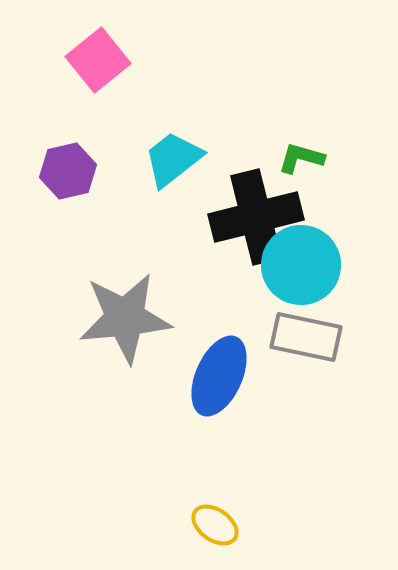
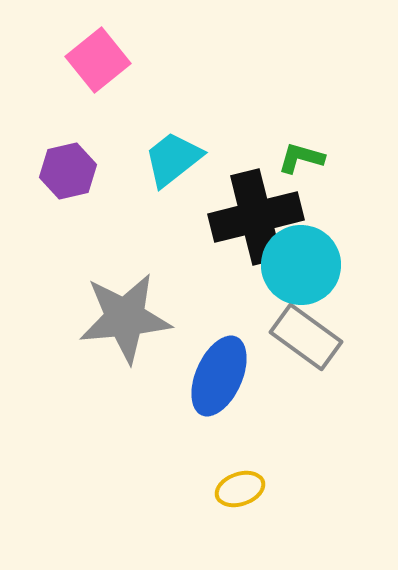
gray rectangle: rotated 24 degrees clockwise
yellow ellipse: moved 25 px right, 36 px up; rotated 54 degrees counterclockwise
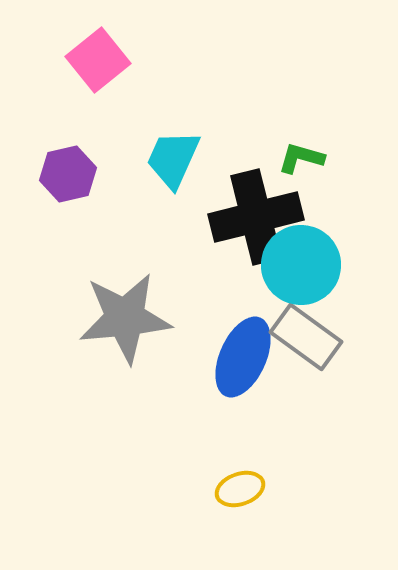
cyan trapezoid: rotated 28 degrees counterclockwise
purple hexagon: moved 3 px down
blue ellipse: moved 24 px right, 19 px up
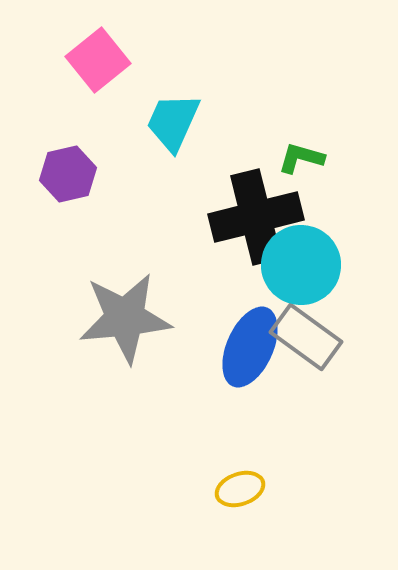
cyan trapezoid: moved 37 px up
blue ellipse: moved 7 px right, 10 px up
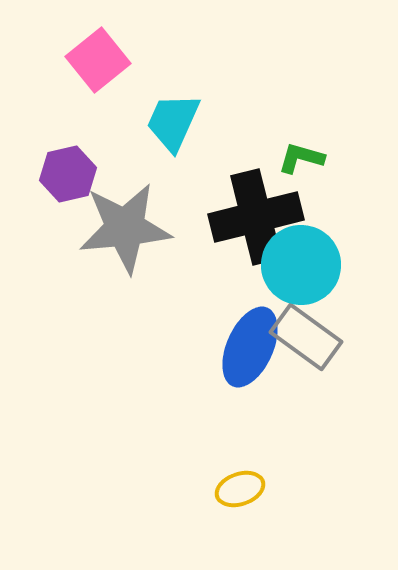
gray star: moved 90 px up
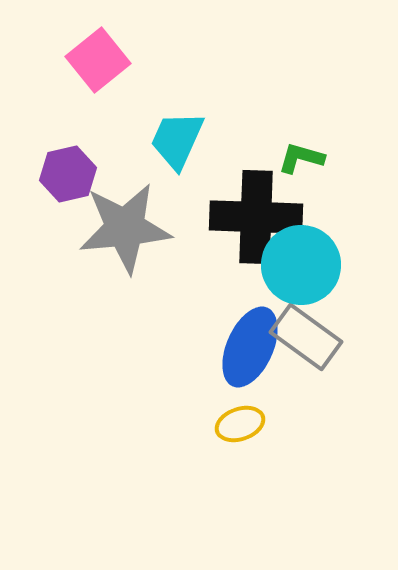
cyan trapezoid: moved 4 px right, 18 px down
black cross: rotated 16 degrees clockwise
yellow ellipse: moved 65 px up
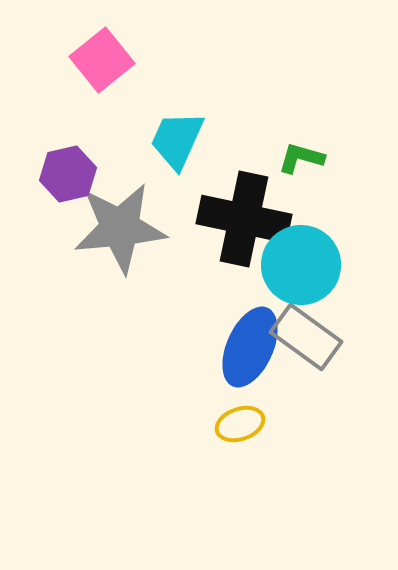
pink square: moved 4 px right
black cross: moved 12 px left, 2 px down; rotated 10 degrees clockwise
gray star: moved 5 px left
